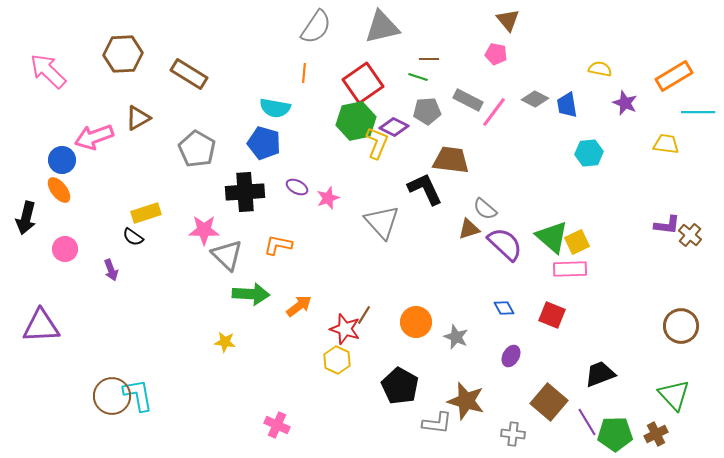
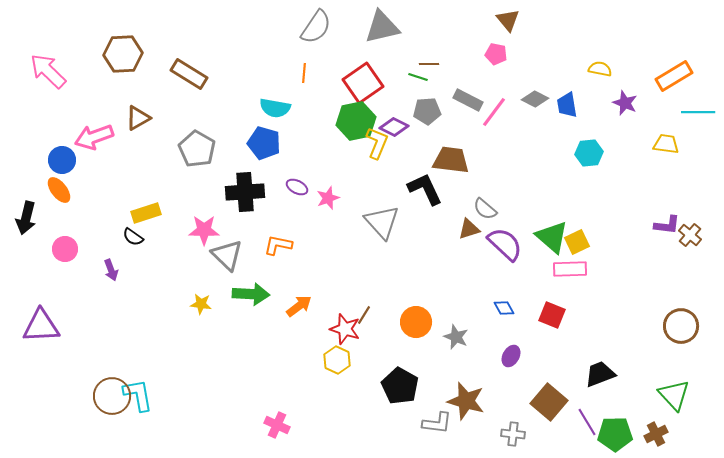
brown line at (429, 59): moved 5 px down
yellow star at (225, 342): moved 24 px left, 38 px up
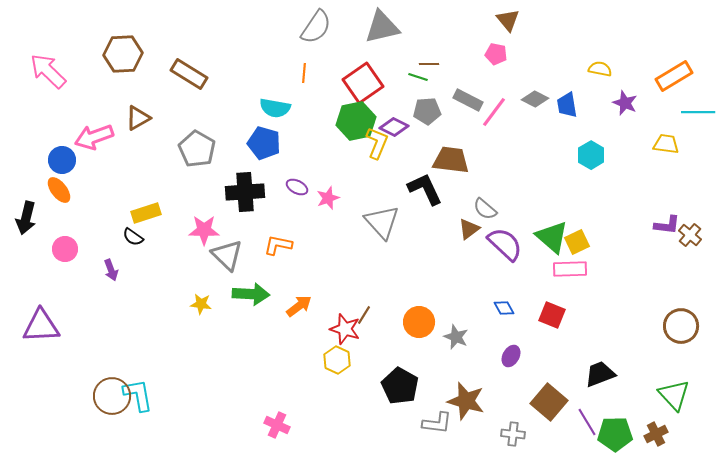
cyan hexagon at (589, 153): moved 2 px right, 2 px down; rotated 24 degrees counterclockwise
brown triangle at (469, 229): rotated 20 degrees counterclockwise
orange circle at (416, 322): moved 3 px right
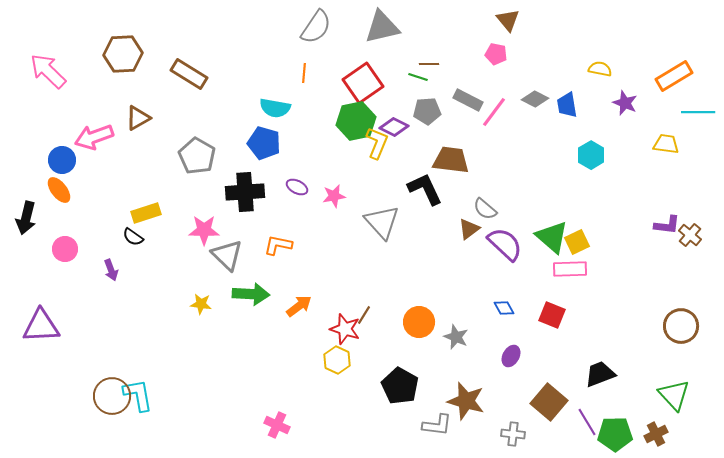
gray pentagon at (197, 149): moved 7 px down
pink star at (328, 198): moved 6 px right, 2 px up; rotated 10 degrees clockwise
gray L-shape at (437, 423): moved 2 px down
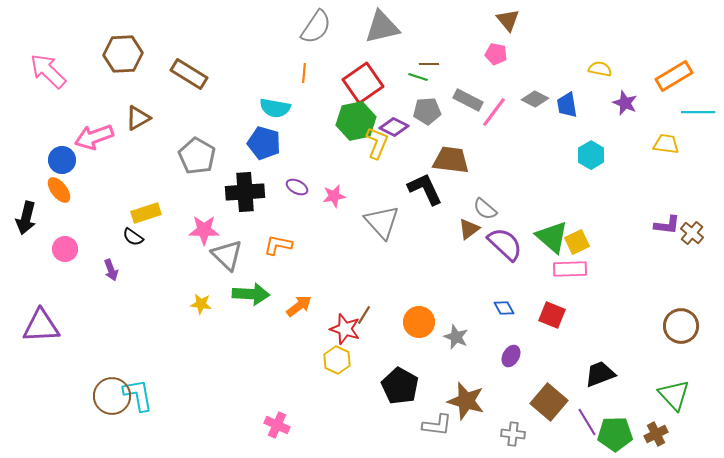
brown cross at (690, 235): moved 2 px right, 2 px up
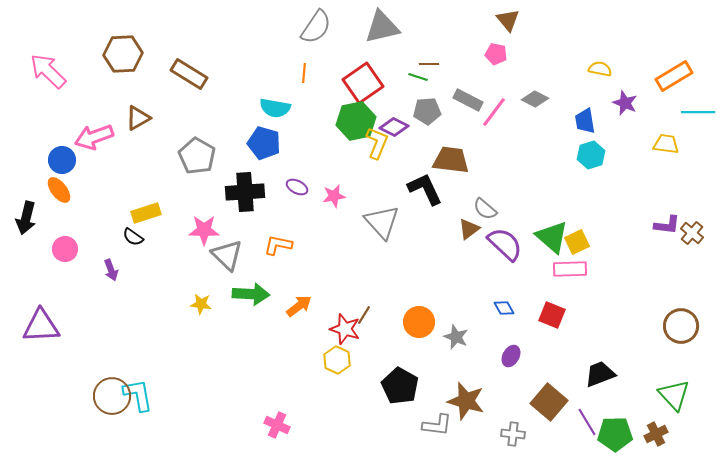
blue trapezoid at (567, 105): moved 18 px right, 16 px down
cyan hexagon at (591, 155): rotated 12 degrees clockwise
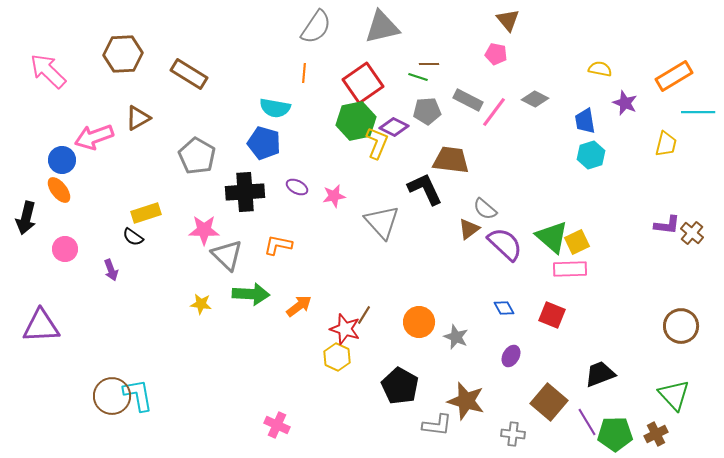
yellow trapezoid at (666, 144): rotated 96 degrees clockwise
yellow hexagon at (337, 360): moved 3 px up
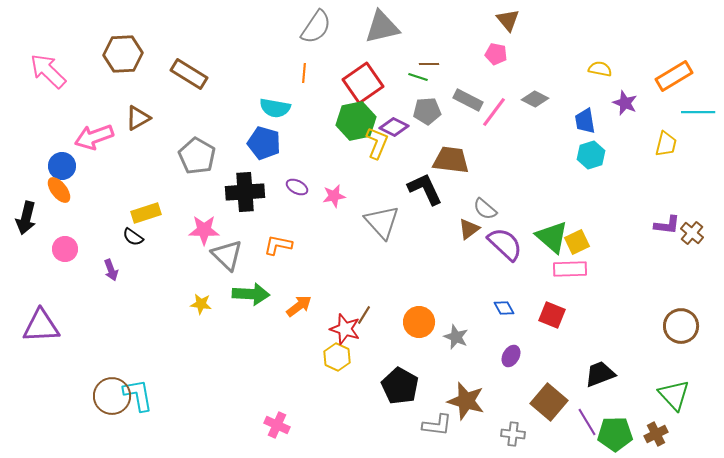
blue circle at (62, 160): moved 6 px down
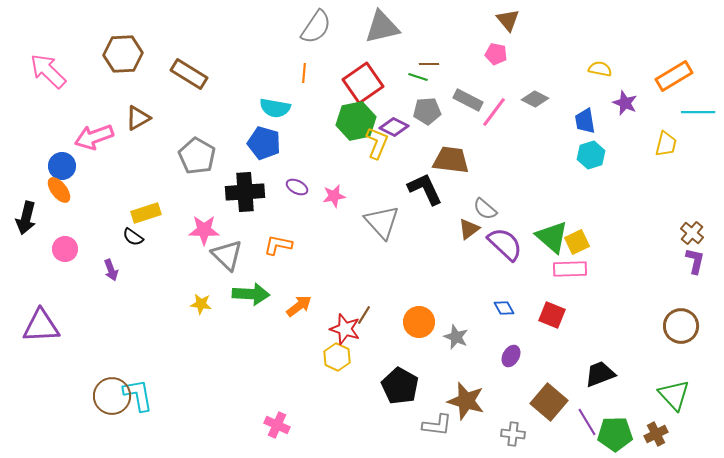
purple L-shape at (667, 225): moved 28 px right, 36 px down; rotated 84 degrees counterclockwise
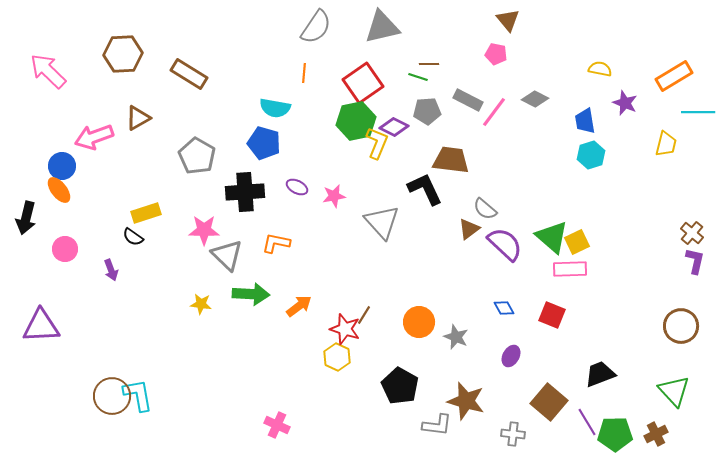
orange L-shape at (278, 245): moved 2 px left, 2 px up
green triangle at (674, 395): moved 4 px up
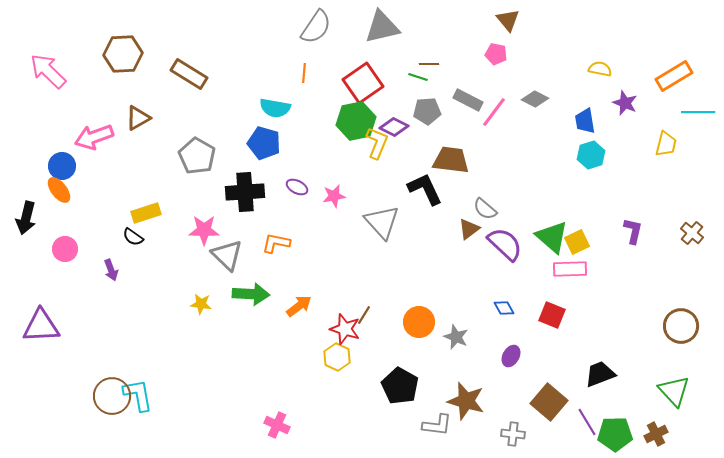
purple L-shape at (695, 261): moved 62 px left, 30 px up
